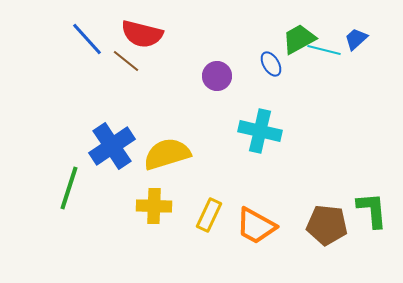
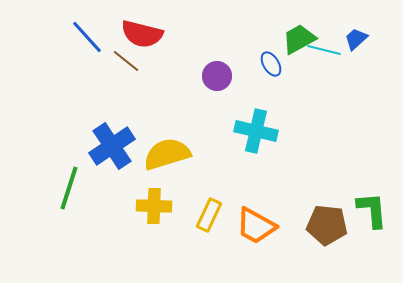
blue line: moved 2 px up
cyan cross: moved 4 px left
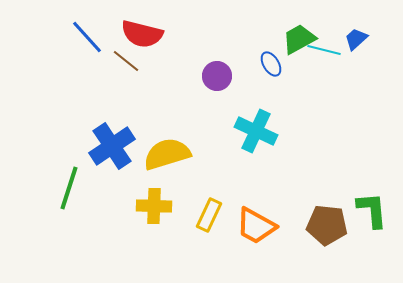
cyan cross: rotated 12 degrees clockwise
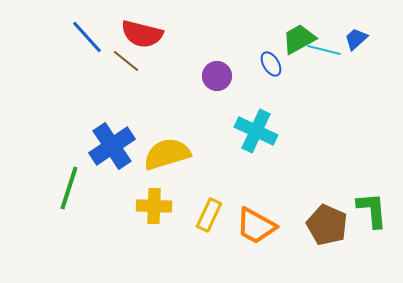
brown pentagon: rotated 18 degrees clockwise
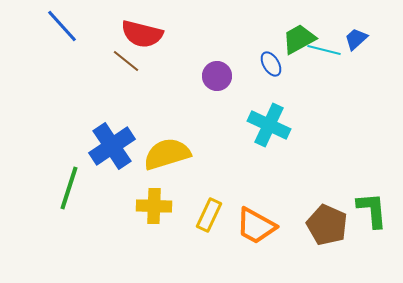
blue line: moved 25 px left, 11 px up
cyan cross: moved 13 px right, 6 px up
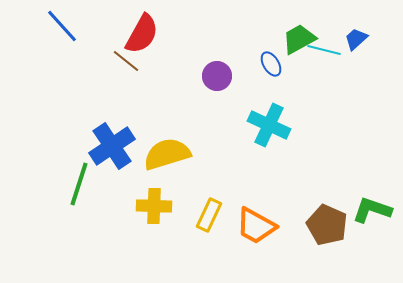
red semicircle: rotated 75 degrees counterclockwise
green line: moved 10 px right, 4 px up
green L-shape: rotated 66 degrees counterclockwise
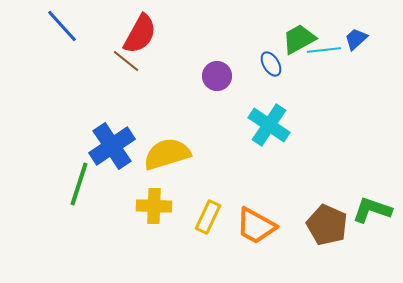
red semicircle: moved 2 px left
cyan line: rotated 20 degrees counterclockwise
cyan cross: rotated 9 degrees clockwise
yellow rectangle: moved 1 px left, 2 px down
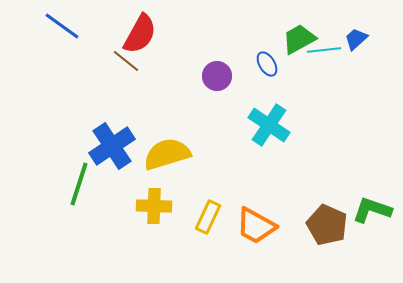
blue line: rotated 12 degrees counterclockwise
blue ellipse: moved 4 px left
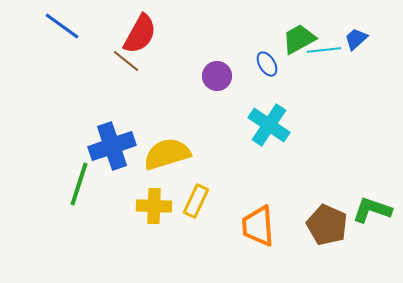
blue cross: rotated 15 degrees clockwise
yellow rectangle: moved 12 px left, 16 px up
orange trapezoid: moved 2 px right; rotated 57 degrees clockwise
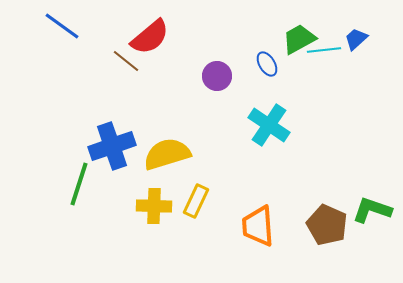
red semicircle: moved 10 px right, 3 px down; rotated 21 degrees clockwise
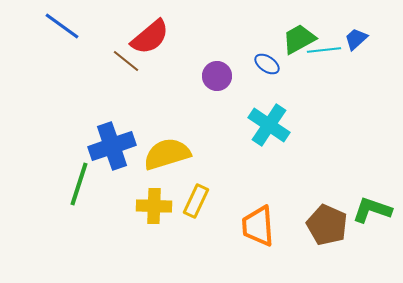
blue ellipse: rotated 25 degrees counterclockwise
